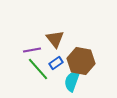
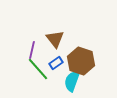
purple line: rotated 66 degrees counterclockwise
brown hexagon: rotated 8 degrees clockwise
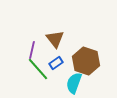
brown hexagon: moved 5 px right
cyan semicircle: moved 2 px right, 2 px down
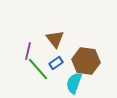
purple line: moved 4 px left, 1 px down
brown hexagon: rotated 12 degrees counterclockwise
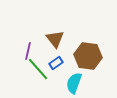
brown hexagon: moved 2 px right, 5 px up
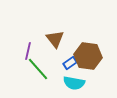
blue rectangle: moved 14 px right
cyan semicircle: rotated 100 degrees counterclockwise
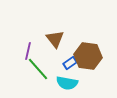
cyan semicircle: moved 7 px left
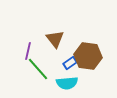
cyan semicircle: rotated 15 degrees counterclockwise
